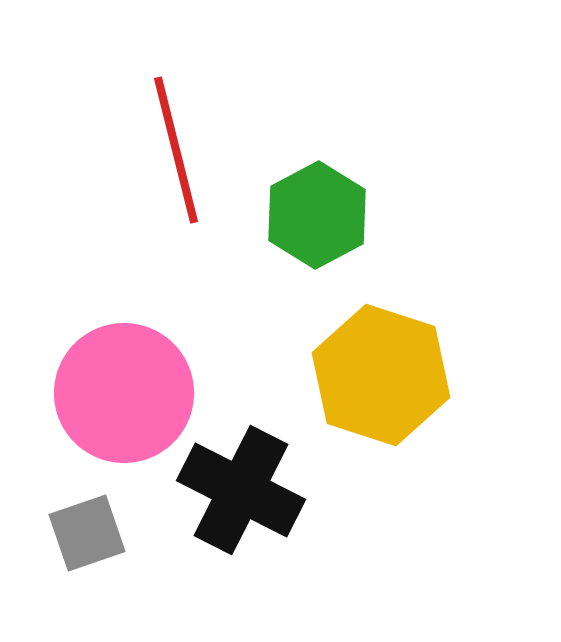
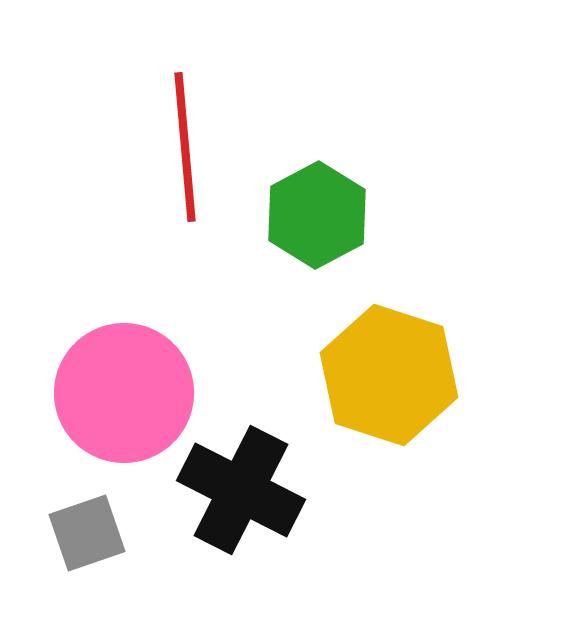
red line: moved 9 px right, 3 px up; rotated 9 degrees clockwise
yellow hexagon: moved 8 px right
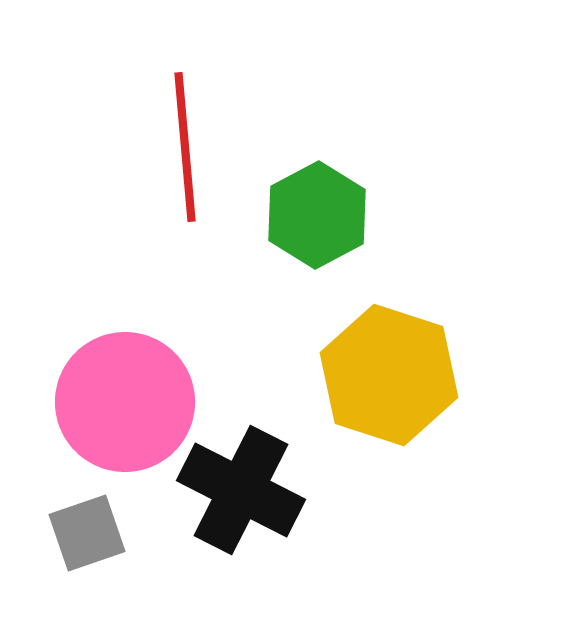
pink circle: moved 1 px right, 9 px down
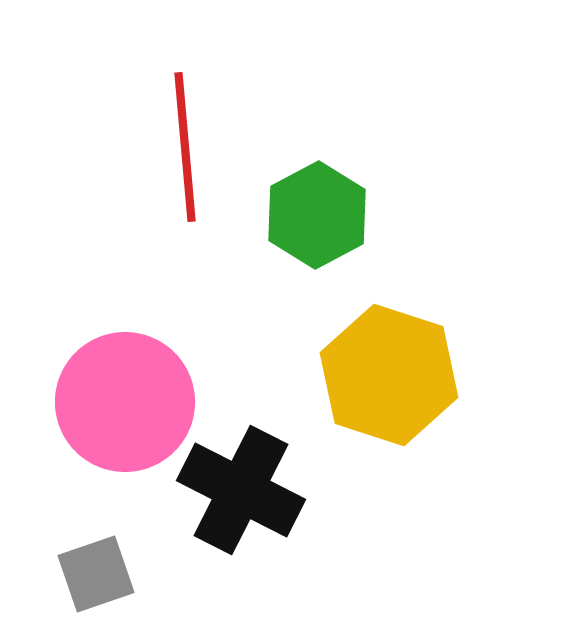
gray square: moved 9 px right, 41 px down
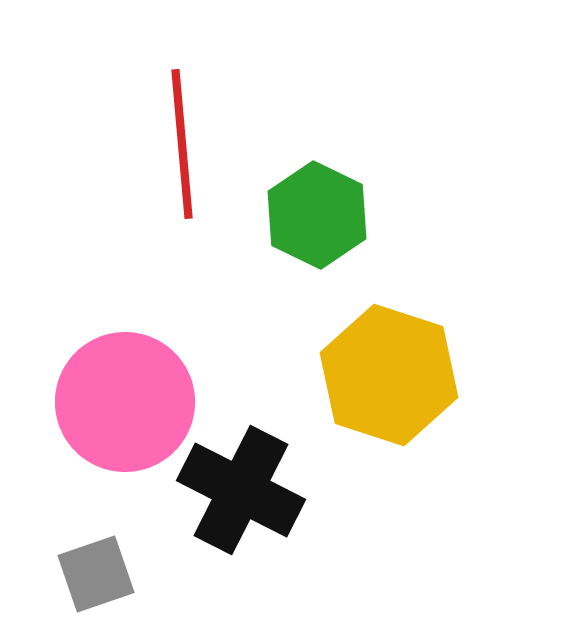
red line: moved 3 px left, 3 px up
green hexagon: rotated 6 degrees counterclockwise
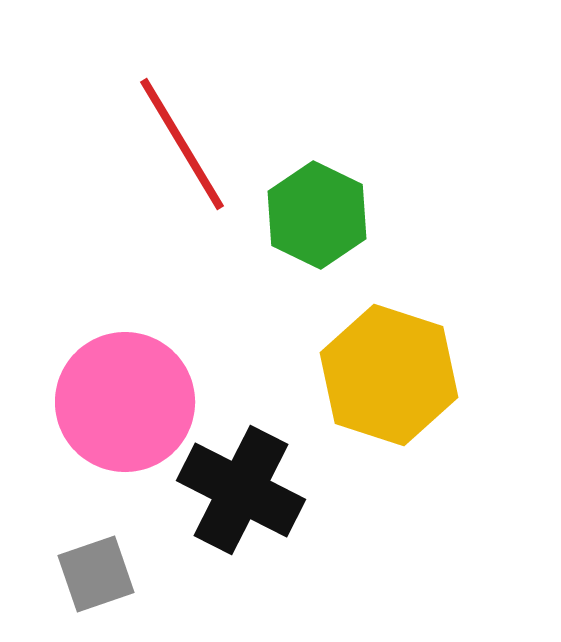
red line: rotated 26 degrees counterclockwise
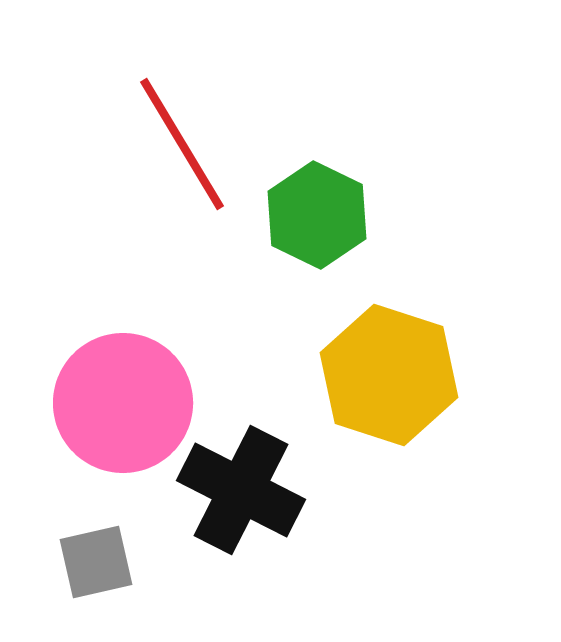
pink circle: moved 2 px left, 1 px down
gray square: moved 12 px up; rotated 6 degrees clockwise
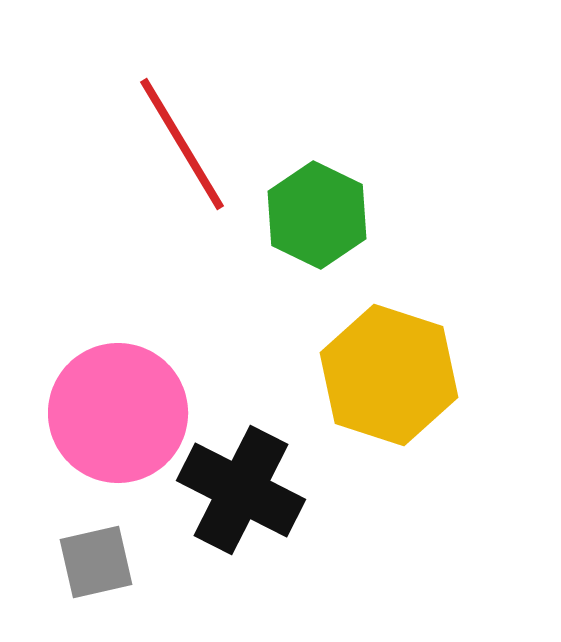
pink circle: moved 5 px left, 10 px down
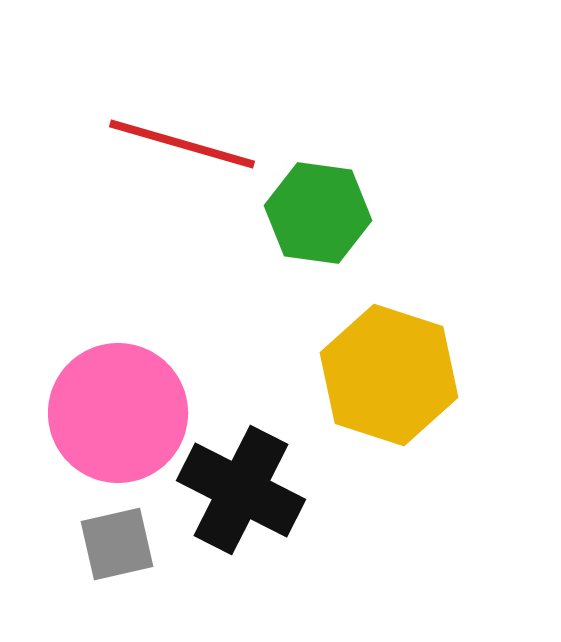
red line: rotated 43 degrees counterclockwise
green hexagon: moved 1 px right, 2 px up; rotated 18 degrees counterclockwise
gray square: moved 21 px right, 18 px up
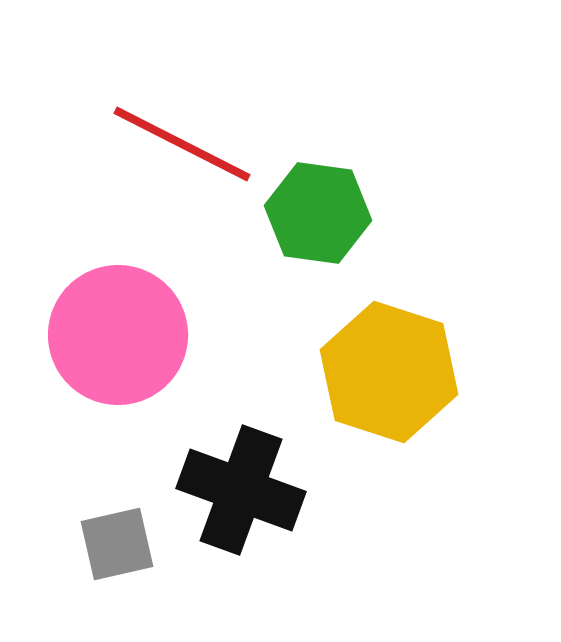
red line: rotated 11 degrees clockwise
yellow hexagon: moved 3 px up
pink circle: moved 78 px up
black cross: rotated 7 degrees counterclockwise
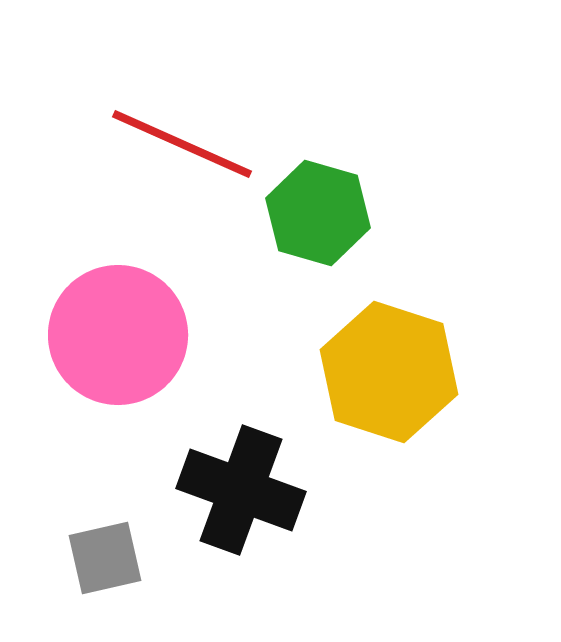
red line: rotated 3 degrees counterclockwise
green hexagon: rotated 8 degrees clockwise
gray square: moved 12 px left, 14 px down
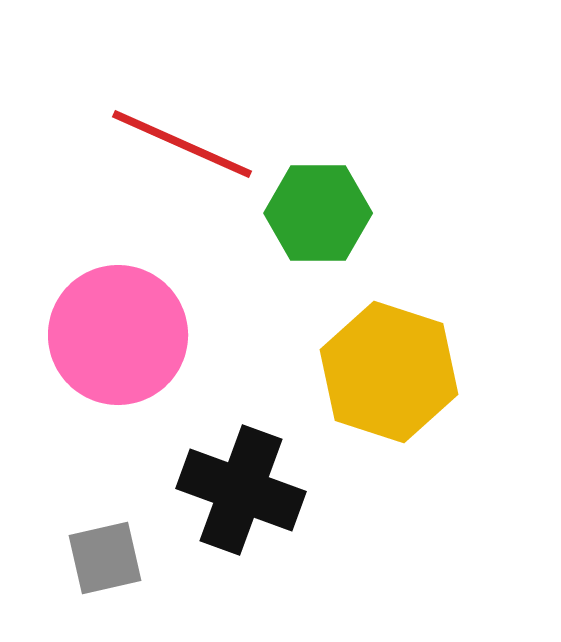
green hexagon: rotated 16 degrees counterclockwise
